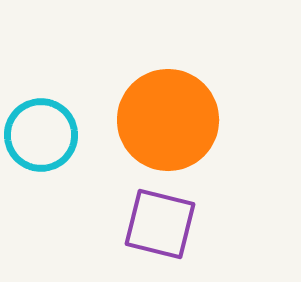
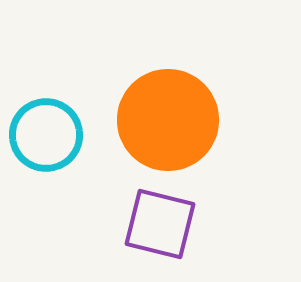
cyan circle: moved 5 px right
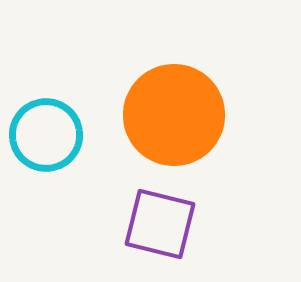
orange circle: moved 6 px right, 5 px up
